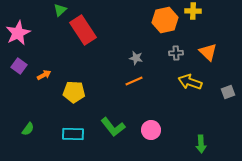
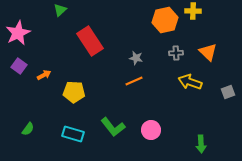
red rectangle: moved 7 px right, 11 px down
cyan rectangle: rotated 15 degrees clockwise
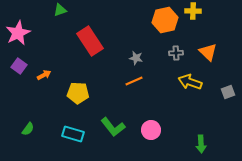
green triangle: rotated 24 degrees clockwise
yellow pentagon: moved 4 px right, 1 px down
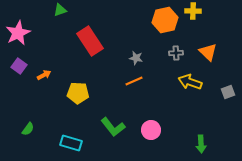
cyan rectangle: moved 2 px left, 9 px down
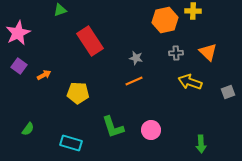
green L-shape: rotated 20 degrees clockwise
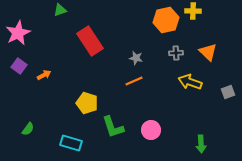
orange hexagon: moved 1 px right
yellow pentagon: moved 9 px right, 10 px down; rotated 15 degrees clockwise
